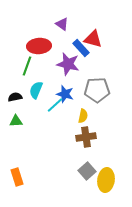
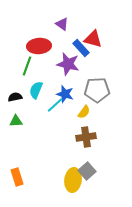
yellow semicircle: moved 1 px right, 4 px up; rotated 24 degrees clockwise
yellow ellipse: moved 33 px left
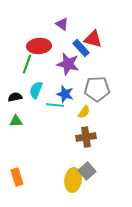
green line: moved 2 px up
gray pentagon: moved 1 px up
cyan line: rotated 48 degrees clockwise
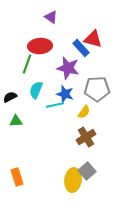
purple triangle: moved 11 px left, 7 px up
red ellipse: moved 1 px right
purple star: moved 4 px down
black semicircle: moved 5 px left; rotated 16 degrees counterclockwise
cyan line: rotated 18 degrees counterclockwise
brown cross: rotated 24 degrees counterclockwise
